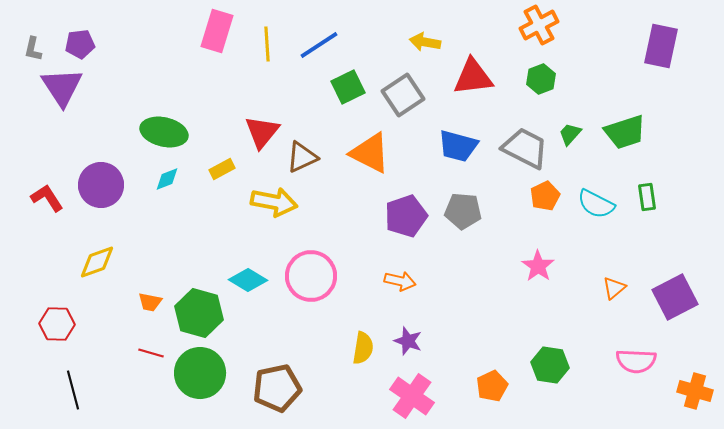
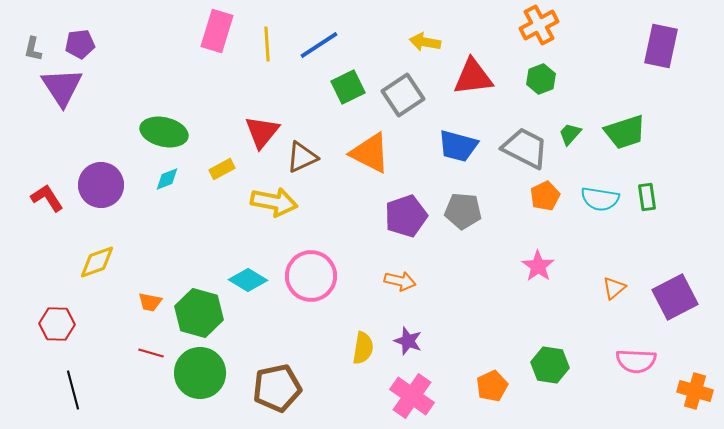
cyan semicircle at (596, 204): moved 4 px right, 5 px up; rotated 18 degrees counterclockwise
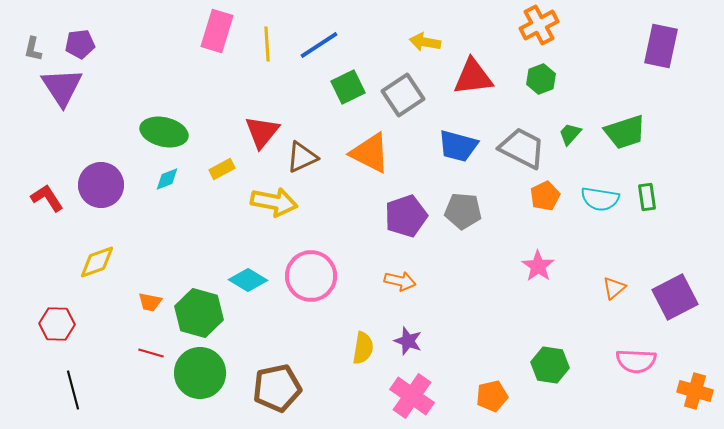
gray trapezoid at (525, 148): moved 3 px left
orange pentagon at (492, 386): moved 10 px down; rotated 12 degrees clockwise
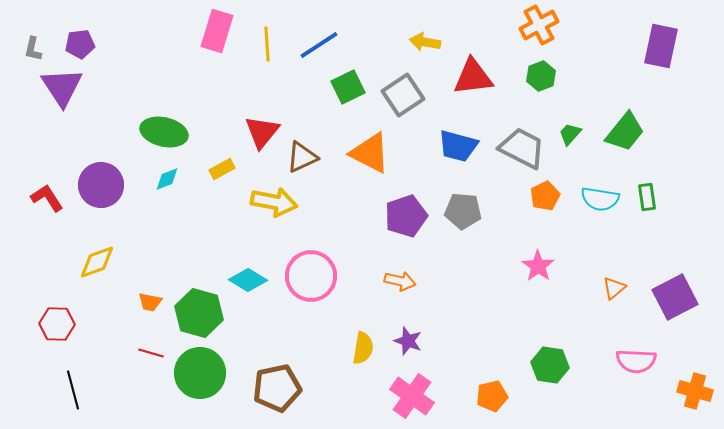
green hexagon at (541, 79): moved 3 px up
green trapezoid at (625, 132): rotated 33 degrees counterclockwise
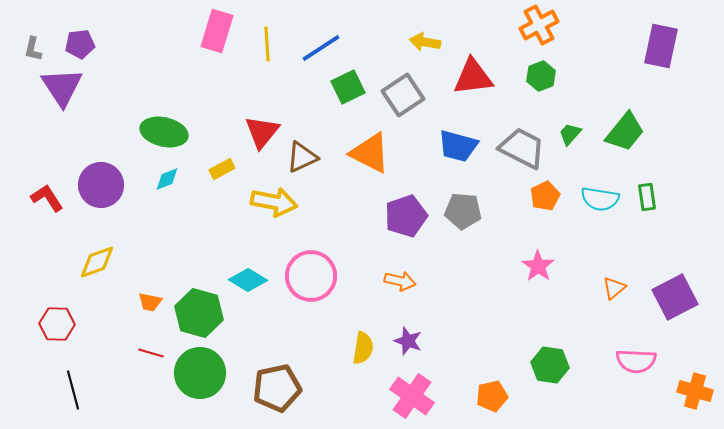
blue line at (319, 45): moved 2 px right, 3 px down
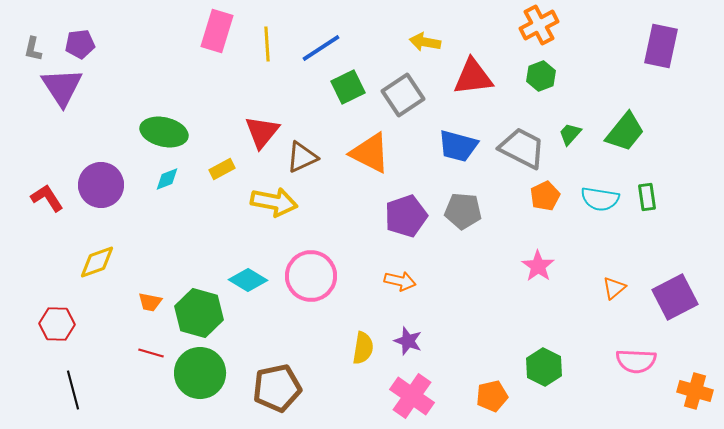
green hexagon at (550, 365): moved 6 px left, 2 px down; rotated 18 degrees clockwise
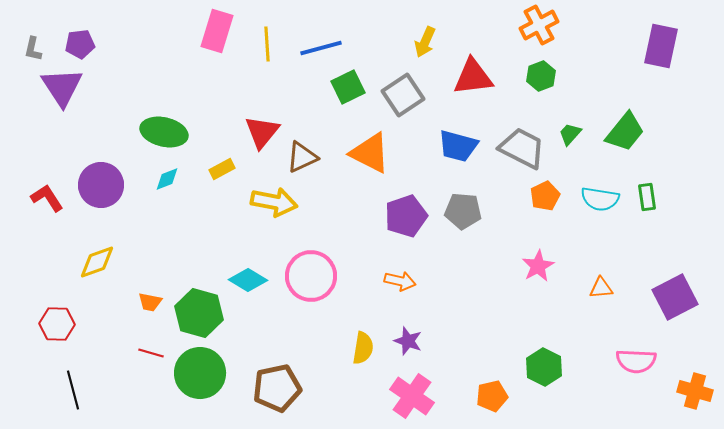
yellow arrow at (425, 42): rotated 76 degrees counterclockwise
blue line at (321, 48): rotated 18 degrees clockwise
pink star at (538, 266): rotated 8 degrees clockwise
orange triangle at (614, 288): moved 13 px left; rotated 35 degrees clockwise
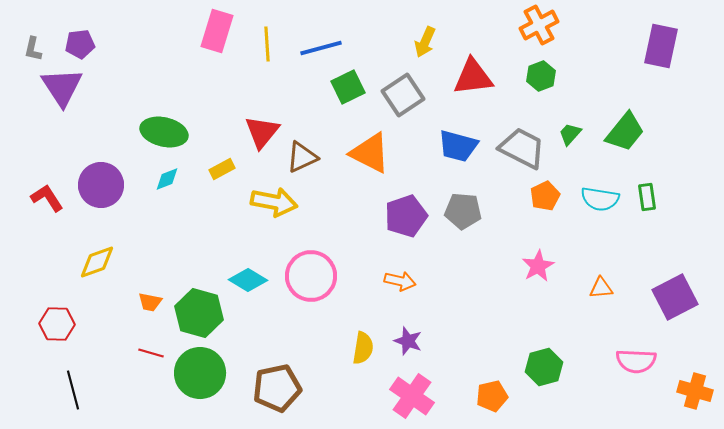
green hexagon at (544, 367): rotated 18 degrees clockwise
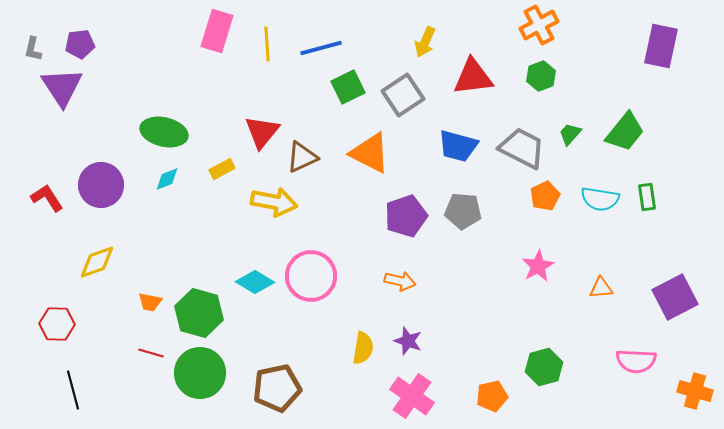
cyan diamond at (248, 280): moved 7 px right, 2 px down
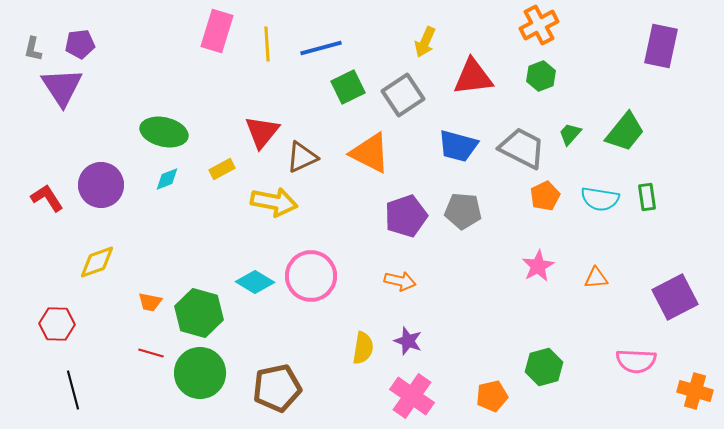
orange triangle at (601, 288): moved 5 px left, 10 px up
